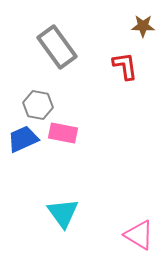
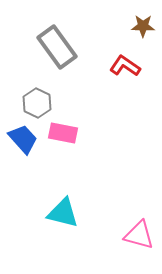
red L-shape: rotated 48 degrees counterclockwise
gray hexagon: moved 1 px left, 2 px up; rotated 16 degrees clockwise
blue trapezoid: rotated 72 degrees clockwise
cyan triangle: rotated 40 degrees counterclockwise
pink triangle: rotated 16 degrees counterclockwise
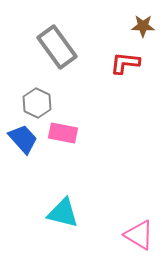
red L-shape: moved 3 px up; rotated 28 degrees counterclockwise
pink triangle: rotated 16 degrees clockwise
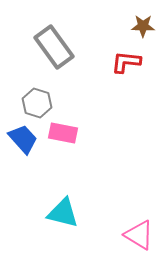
gray rectangle: moved 3 px left
red L-shape: moved 1 px right, 1 px up
gray hexagon: rotated 8 degrees counterclockwise
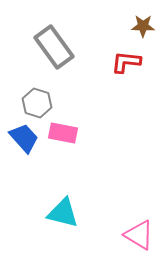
blue trapezoid: moved 1 px right, 1 px up
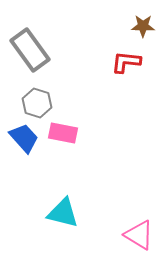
gray rectangle: moved 24 px left, 3 px down
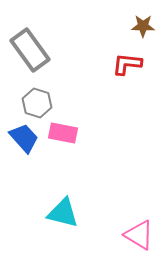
red L-shape: moved 1 px right, 2 px down
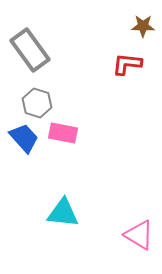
cyan triangle: rotated 8 degrees counterclockwise
